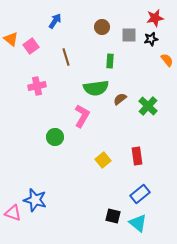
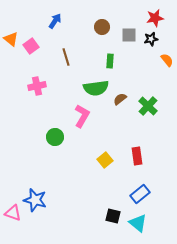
yellow square: moved 2 px right
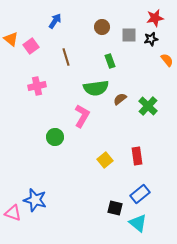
green rectangle: rotated 24 degrees counterclockwise
black square: moved 2 px right, 8 px up
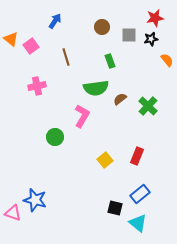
red rectangle: rotated 30 degrees clockwise
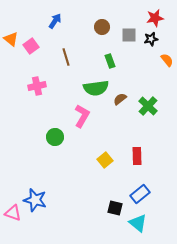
red rectangle: rotated 24 degrees counterclockwise
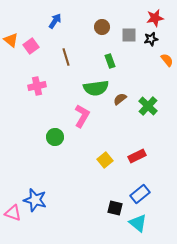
orange triangle: moved 1 px down
red rectangle: rotated 66 degrees clockwise
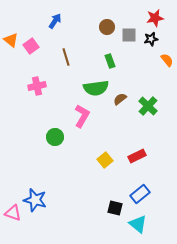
brown circle: moved 5 px right
cyan triangle: moved 1 px down
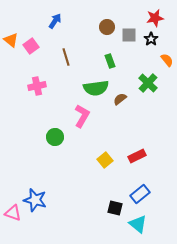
black star: rotated 24 degrees counterclockwise
green cross: moved 23 px up
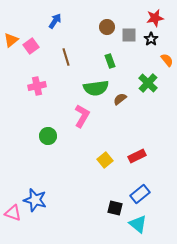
orange triangle: rotated 42 degrees clockwise
green circle: moved 7 px left, 1 px up
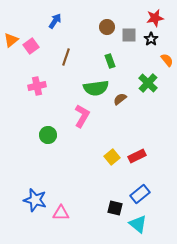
brown line: rotated 36 degrees clockwise
green circle: moved 1 px up
yellow square: moved 7 px right, 3 px up
pink triangle: moved 48 px right; rotated 18 degrees counterclockwise
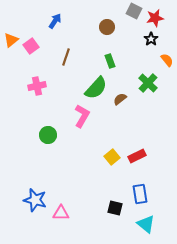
gray square: moved 5 px right, 24 px up; rotated 28 degrees clockwise
green semicircle: rotated 40 degrees counterclockwise
blue rectangle: rotated 60 degrees counterclockwise
cyan triangle: moved 8 px right
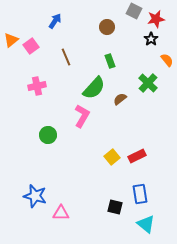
red star: moved 1 px right, 1 px down
brown line: rotated 42 degrees counterclockwise
green semicircle: moved 2 px left
blue star: moved 4 px up
black square: moved 1 px up
